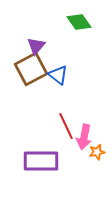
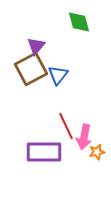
green diamond: rotated 20 degrees clockwise
blue triangle: rotated 30 degrees clockwise
purple rectangle: moved 3 px right, 9 px up
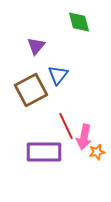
brown square: moved 21 px down
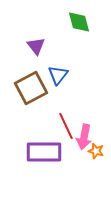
purple triangle: rotated 18 degrees counterclockwise
brown square: moved 2 px up
orange star: moved 1 px left, 1 px up; rotated 28 degrees clockwise
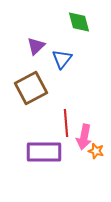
purple triangle: rotated 24 degrees clockwise
blue triangle: moved 4 px right, 16 px up
red line: moved 3 px up; rotated 20 degrees clockwise
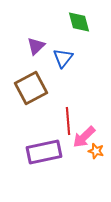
blue triangle: moved 1 px right, 1 px up
red line: moved 2 px right, 2 px up
pink arrow: rotated 35 degrees clockwise
purple rectangle: rotated 12 degrees counterclockwise
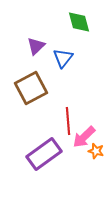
purple rectangle: moved 2 px down; rotated 24 degrees counterclockwise
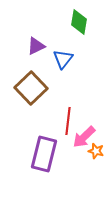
green diamond: rotated 25 degrees clockwise
purple triangle: rotated 18 degrees clockwise
blue triangle: moved 1 px down
brown square: rotated 16 degrees counterclockwise
red line: rotated 12 degrees clockwise
purple rectangle: rotated 40 degrees counterclockwise
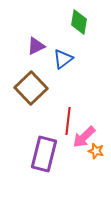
blue triangle: rotated 15 degrees clockwise
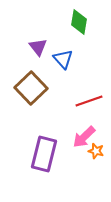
purple triangle: moved 2 px right, 1 px down; rotated 42 degrees counterclockwise
blue triangle: rotated 35 degrees counterclockwise
red line: moved 21 px right, 20 px up; rotated 64 degrees clockwise
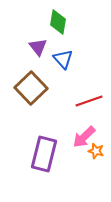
green diamond: moved 21 px left
